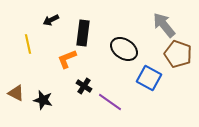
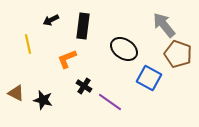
black rectangle: moved 7 px up
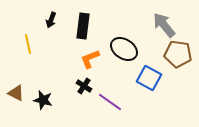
black arrow: rotated 42 degrees counterclockwise
brown pentagon: rotated 12 degrees counterclockwise
orange L-shape: moved 23 px right
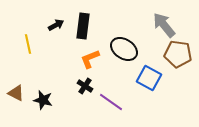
black arrow: moved 5 px right, 5 px down; rotated 140 degrees counterclockwise
black cross: moved 1 px right
purple line: moved 1 px right
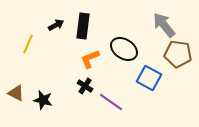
yellow line: rotated 36 degrees clockwise
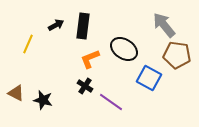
brown pentagon: moved 1 px left, 1 px down
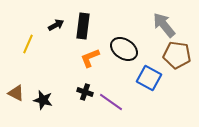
orange L-shape: moved 1 px up
black cross: moved 6 px down; rotated 14 degrees counterclockwise
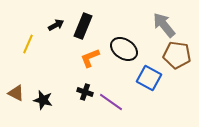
black rectangle: rotated 15 degrees clockwise
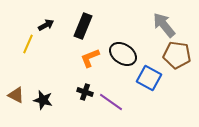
black arrow: moved 10 px left
black ellipse: moved 1 px left, 5 px down
brown triangle: moved 2 px down
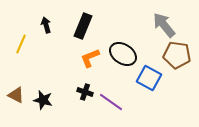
black arrow: rotated 77 degrees counterclockwise
yellow line: moved 7 px left
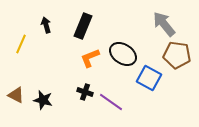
gray arrow: moved 1 px up
